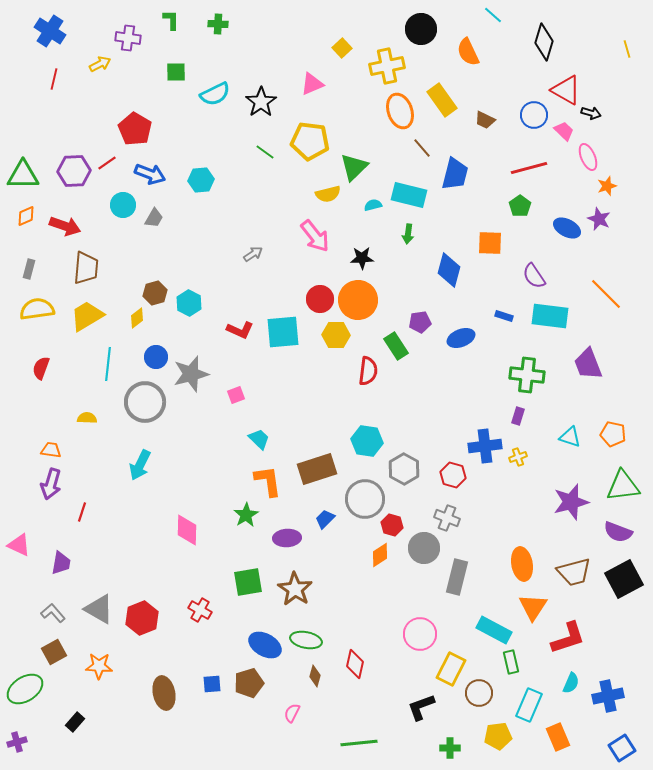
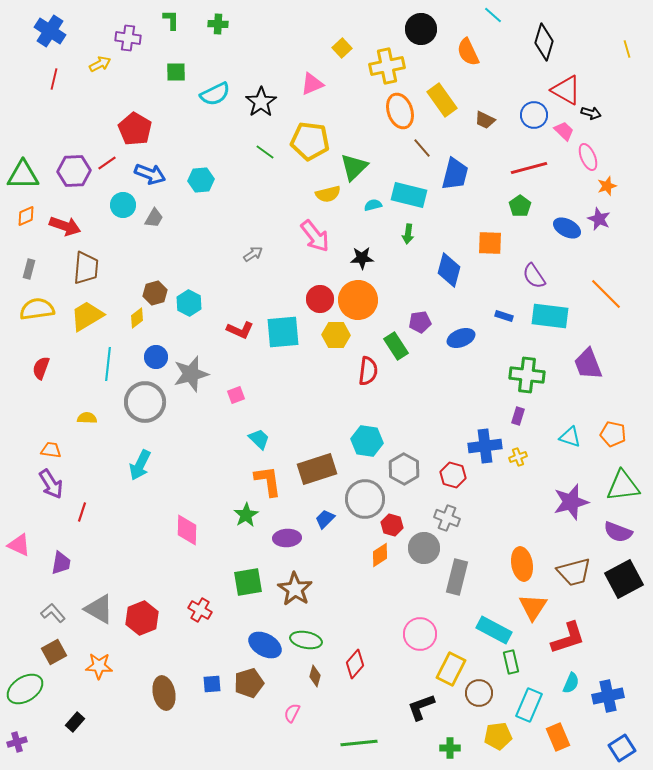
purple arrow at (51, 484): rotated 48 degrees counterclockwise
red diamond at (355, 664): rotated 28 degrees clockwise
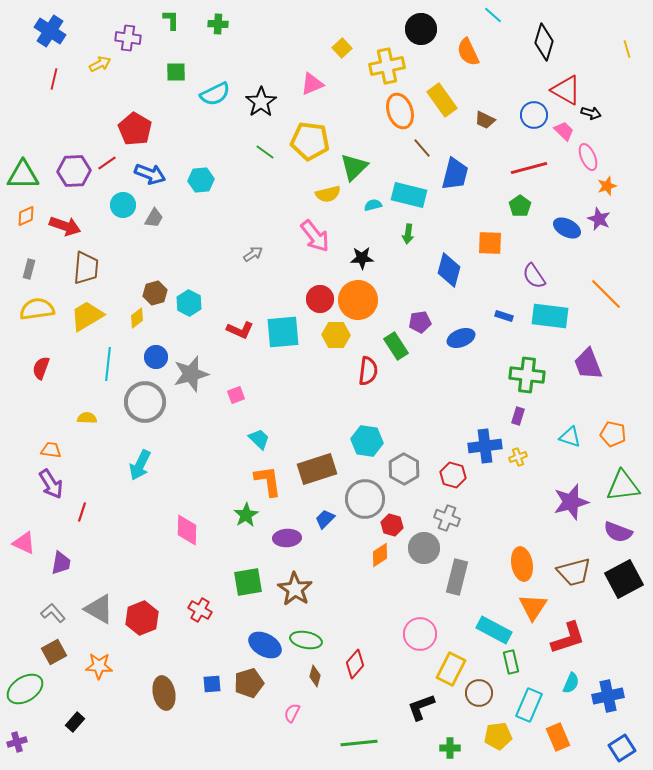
pink triangle at (19, 545): moved 5 px right, 2 px up
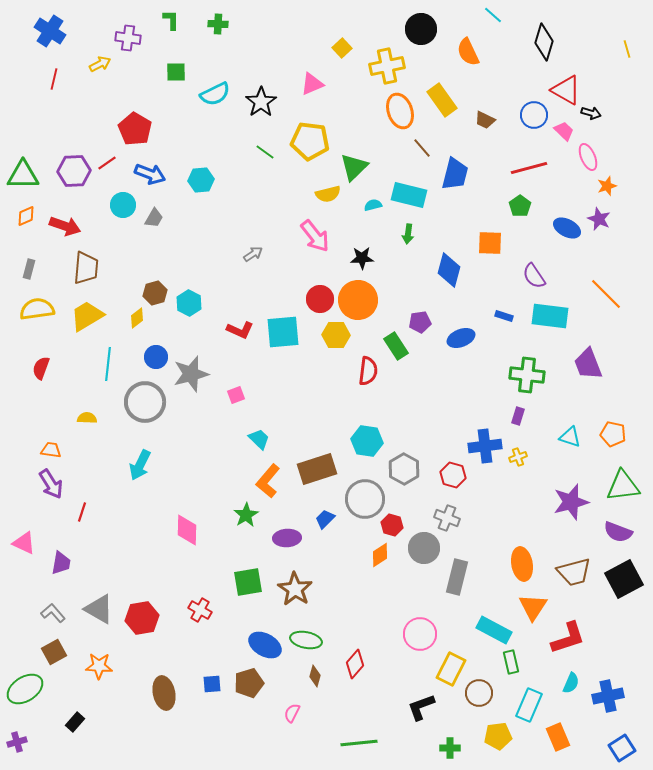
orange L-shape at (268, 481): rotated 132 degrees counterclockwise
red hexagon at (142, 618): rotated 12 degrees clockwise
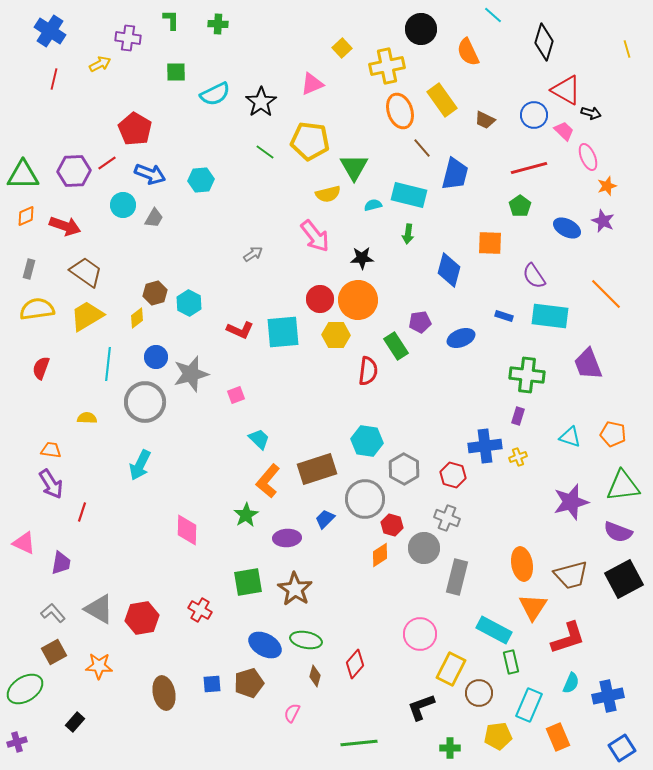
green triangle at (354, 167): rotated 16 degrees counterclockwise
purple star at (599, 219): moved 4 px right, 2 px down
brown trapezoid at (86, 268): moved 4 px down; rotated 60 degrees counterclockwise
brown trapezoid at (574, 572): moved 3 px left, 3 px down
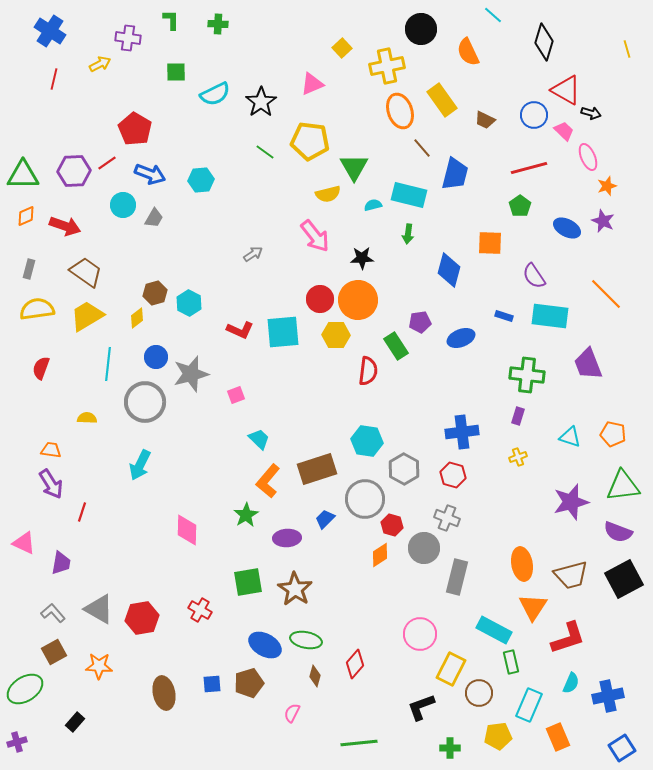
blue cross at (485, 446): moved 23 px left, 14 px up
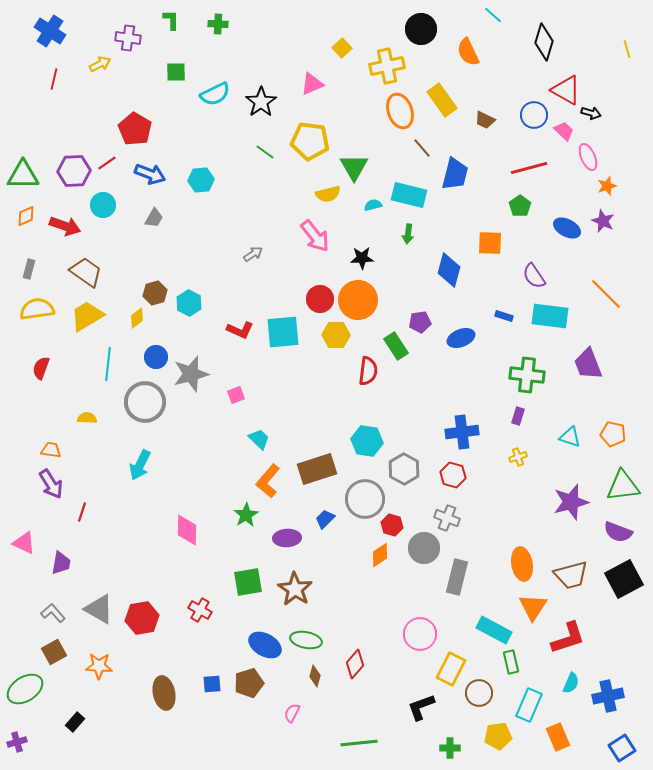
cyan circle at (123, 205): moved 20 px left
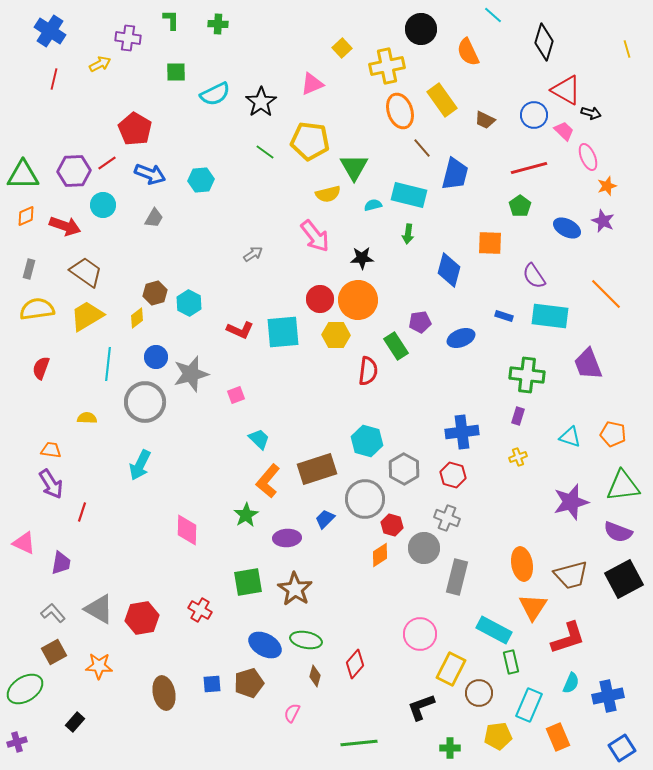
cyan hexagon at (367, 441): rotated 8 degrees clockwise
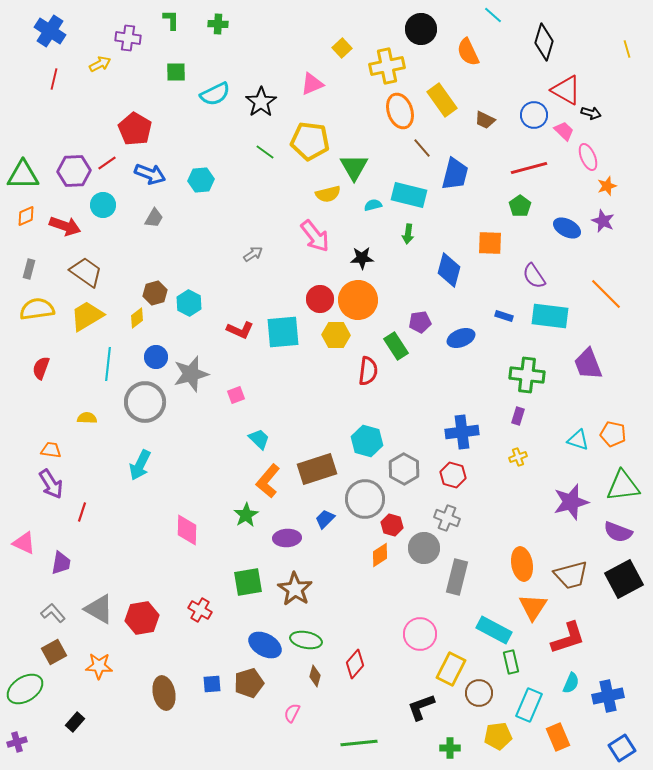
cyan triangle at (570, 437): moved 8 px right, 3 px down
